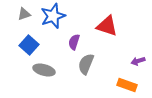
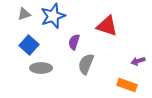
gray ellipse: moved 3 px left, 2 px up; rotated 15 degrees counterclockwise
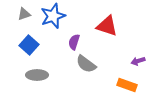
gray semicircle: rotated 75 degrees counterclockwise
gray ellipse: moved 4 px left, 7 px down
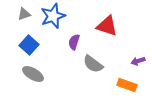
gray semicircle: moved 7 px right
gray ellipse: moved 4 px left, 1 px up; rotated 30 degrees clockwise
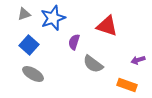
blue star: moved 2 px down
purple arrow: moved 1 px up
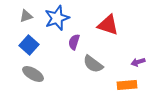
gray triangle: moved 2 px right, 2 px down
blue star: moved 4 px right
red triangle: moved 1 px right, 1 px up
purple arrow: moved 2 px down
orange rectangle: rotated 24 degrees counterclockwise
